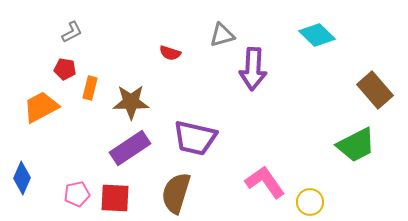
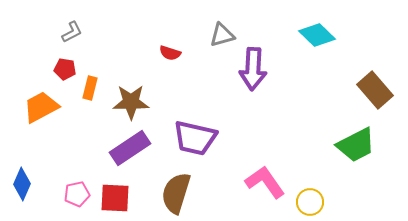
blue diamond: moved 6 px down
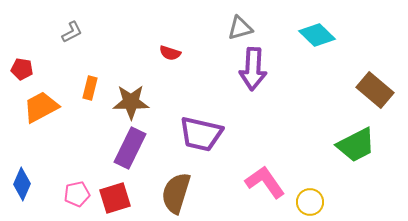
gray triangle: moved 18 px right, 7 px up
red pentagon: moved 43 px left
brown rectangle: rotated 9 degrees counterclockwise
purple trapezoid: moved 6 px right, 4 px up
purple rectangle: rotated 30 degrees counterclockwise
red square: rotated 20 degrees counterclockwise
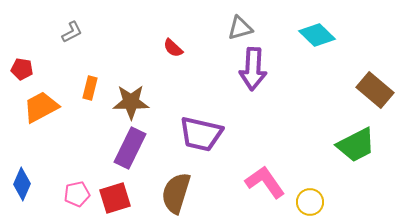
red semicircle: moved 3 px right, 5 px up; rotated 25 degrees clockwise
